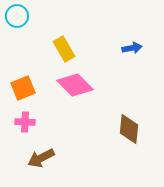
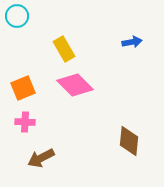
blue arrow: moved 6 px up
brown diamond: moved 12 px down
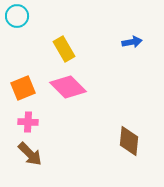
pink diamond: moved 7 px left, 2 px down
pink cross: moved 3 px right
brown arrow: moved 11 px left, 4 px up; rotated 108 degrees counterclockwise
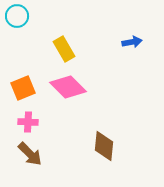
brown diamond: moved 25 px left, 5 px down
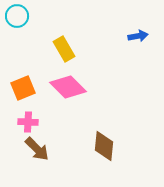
blue arrow: moved 6 px right, 6 px up
brown arrow: moved 7 px right, 5 px up
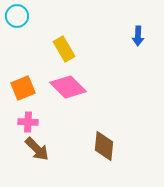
blue arrow: rotated 102 degrees clockwise
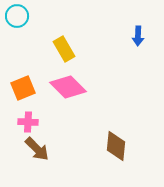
brown diamond: moved 12 px right
